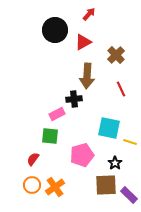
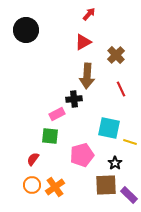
black circle: moved 29 px left
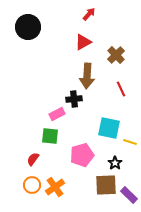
black circle: moved 2 px right, 3 px up
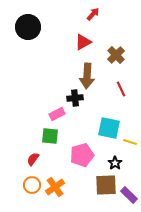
red arrow: moved 4 px right
black cross: moved 1 px right, 1 px up
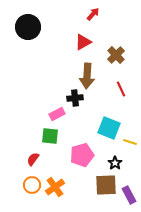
cyan square: rotated 10 degrees clockwise
purple rectangle: rotated 18 degrees clockwise
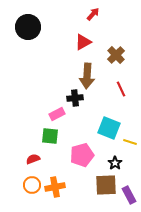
red semicircle: rotated 32 degrees clockwise
orange cross: rotated 24 degrees clockwise
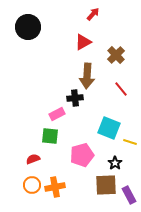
red line: rotated 14 degrees counterclockwise
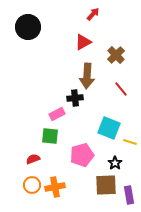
purple rectangle: rotated 18 degrees clockwise
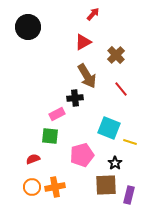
brown arrow: rotated 35 degrees counterclockwise
orange circle: moved 2 px down
purple rectangle: rotated 24 degrees clockwise
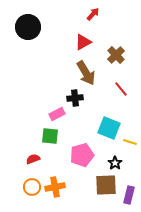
brown arrow: moved 1 px left, 3 px up
